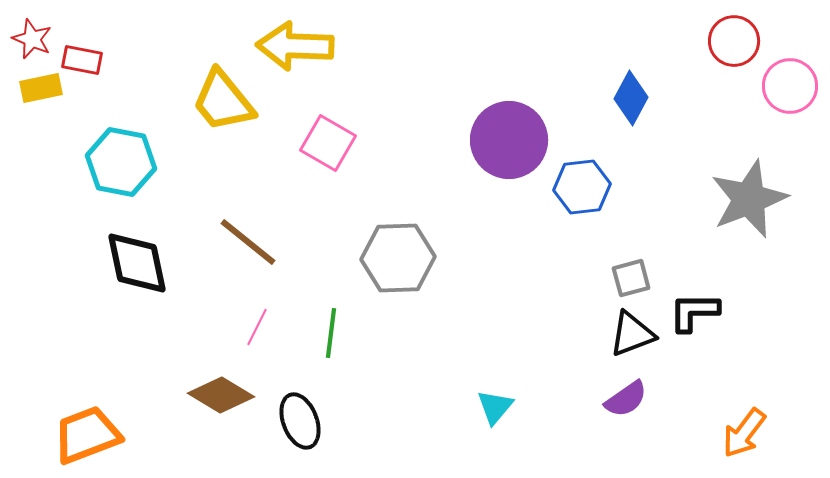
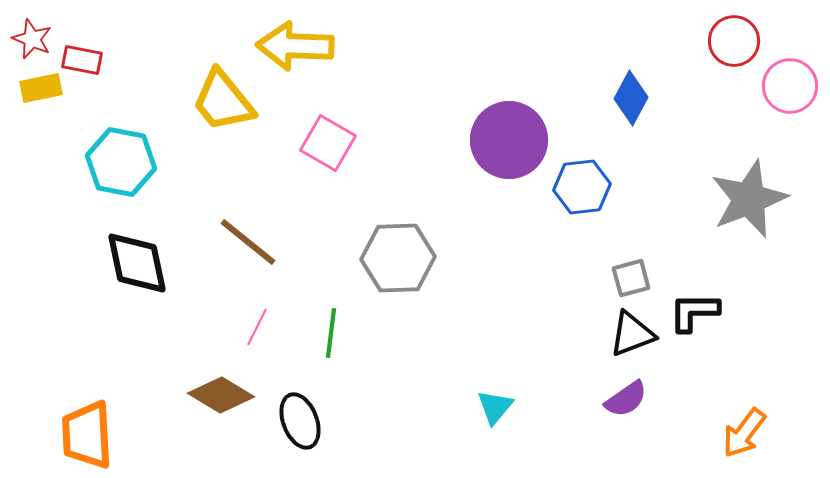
orange trapezoid: rotated 72 degrees counterclockwise
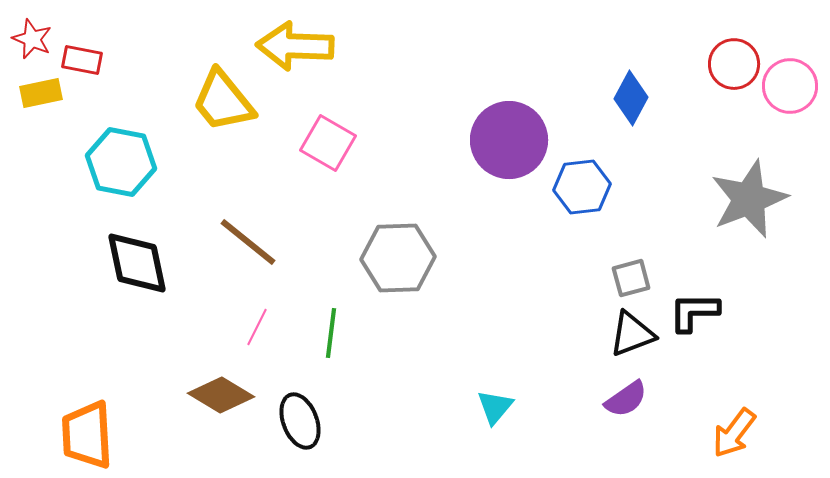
red circle: moved 23 px down
yellow rectangle: moved 5 px down
orange arrow: moved 10 px left
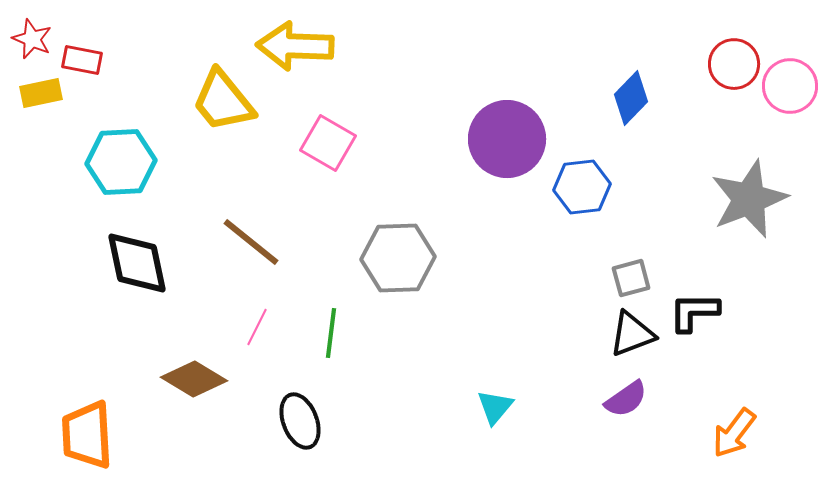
blue diamond: rotated 16 degrees clockwise
purple circle: moved 2 px left, 1 px up
cyan hexagon: rotated 14 degrees counterclockwise
brown line: moved 3 px right
brown diamond: moved 27 px left, 16 px up
